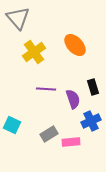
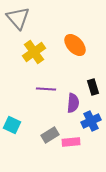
purple semicircle: moved 4 px down; rotated 24 degrees clockwise
gray rectangle: moved 1 px right, 1 px down
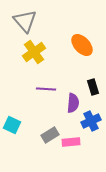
gray triangle: moved 7 px right, 3 px down
orange ellipse: moved 7 px right
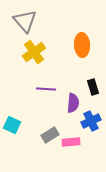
orange ellipse: rotated 40 degrees clockwise
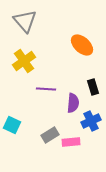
orange ellipse: rotated 45 degrees counterclockwise
yellow cross: moved 10 px left, 9 px down
